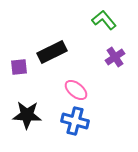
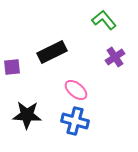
purple square: moved 7 px left
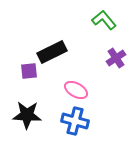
purple cross: moved 1 px right, 1 px down
purple square: moved 17 px right, 4 px down
pink ellipse: rotated 10 degrees counterclockwise
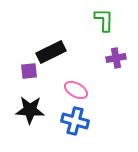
green L-shape: rotated 40 degrees clockwise
black rectangle: moved 1 px left
purple cross: rotated 24 degrees clockwise
black star: moved 3 px right, 5 px up
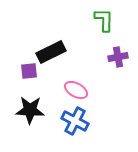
purple cross: moved 2 px right, 1 px up
blue cross: rotated 12 degrees clockwise
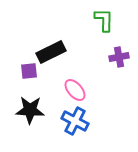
purple cross: moved 1 px right
pink ellipse: moved 1 px left; rotated 20 degrees clockwise
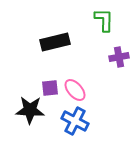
black rectangle: moved 4 px right, 10 px up; rotated 12 degrees clockwise
purple square: moved 21 px right, 17 px down
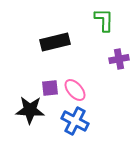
purple cross: moved 2 px down
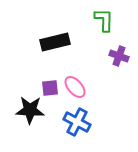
purple cross: moved 3 px up; rotated 30 degrees clockwise
pink ellipse: moved 3 px up
blue cross: moved 2 px right, 1 px down
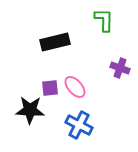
purple cross: moved 1 px right, 12 px down
blue cross: moved 2 px right, 3 px down
